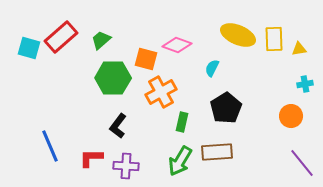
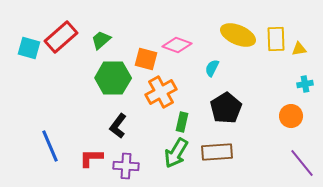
yellow rectangle: moved 2 px right
green arrow: moved 4 px left, 8 px up
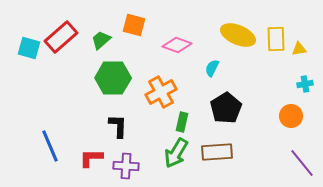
orange square: moved 12 px left, 34 px up
black L-shape: rotated 145 degrees clockwise
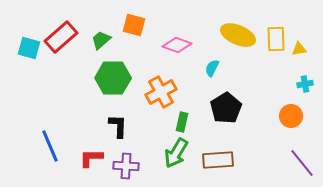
brown rectangle: moved 1 px right, 8 px down
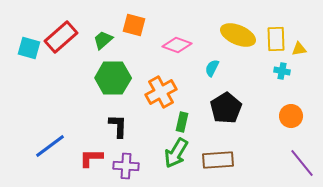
green trapezoid: moved 2 px right
cyan cross: moved 23 px left, 13 px up; rotated 21 degrees clockwise
blue line: rotated 76 degrees clockwise
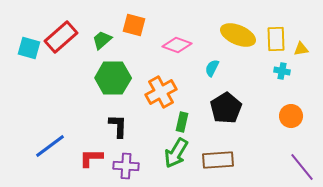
green trapezoid: moved 1 px left
yellow triangle: moved 2 px right
purple line: moved 4 px down
